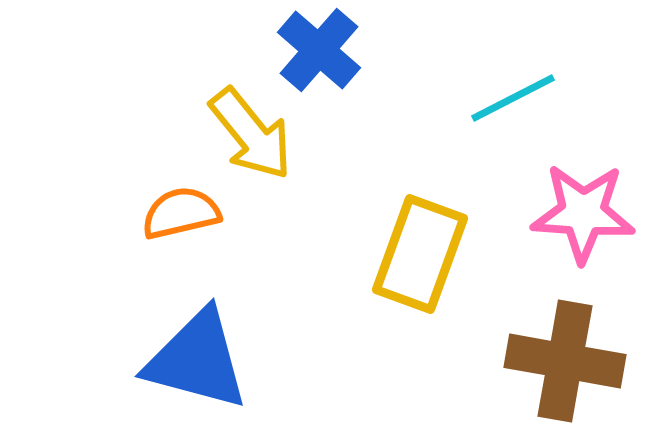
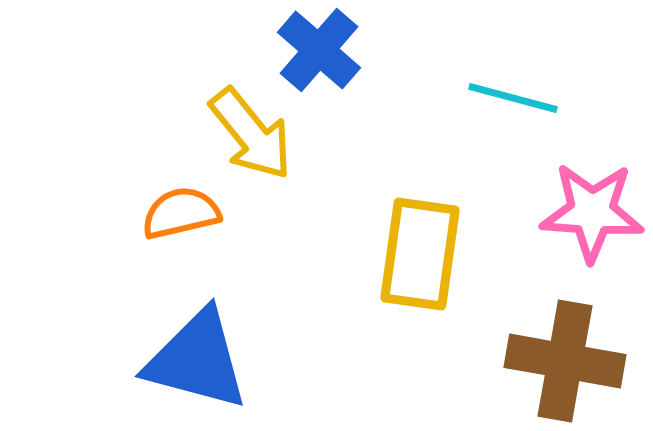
cyan line: rotated 42 degrees clockwise
pink star: moved 9 px right, 1 px up
yellow rectangle: rotated 12 degrees counterclockwise
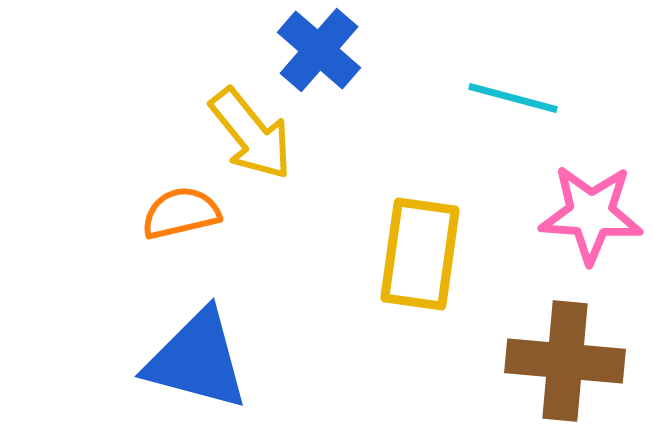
pink star: moved 1 px left, 2 px down
brown cross: rotated 5 degrees counterclockwise
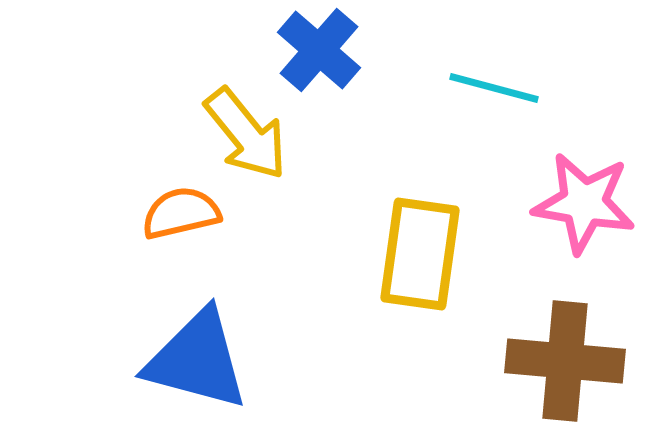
cyan line: moved 19 px left, 10 px up
yellow arrow: moved 5 px left
pink star: moved 7 px left, 11 px up; rotated 6 degrees clockwise
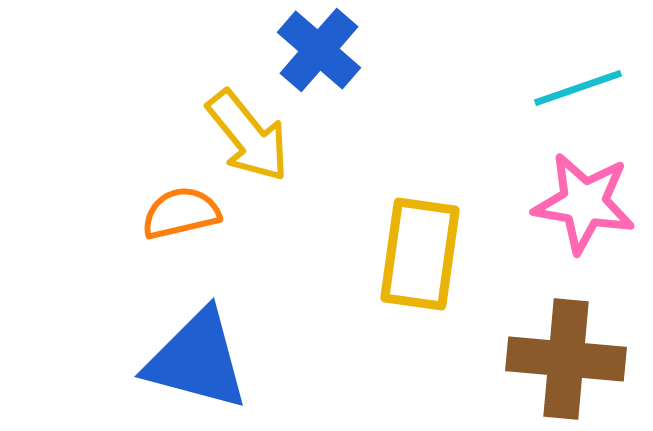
cyan line: moved 84 px right; rotated 34 degrees counterclockwise
yellow arrow: moved 2 px right, 2 px down
brown cross: moved 1 px right, 2 px up
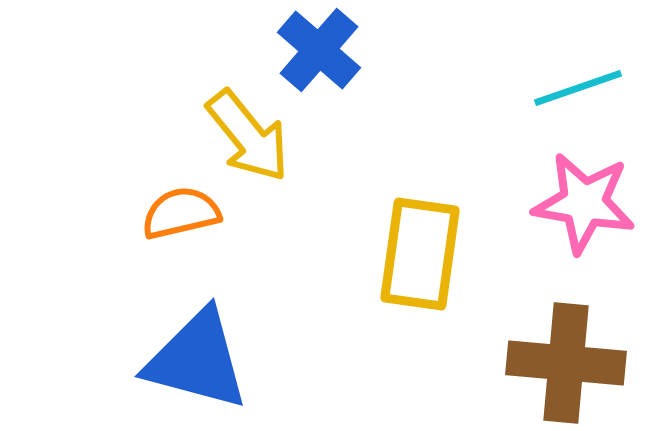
brown cross: moved 4 px down
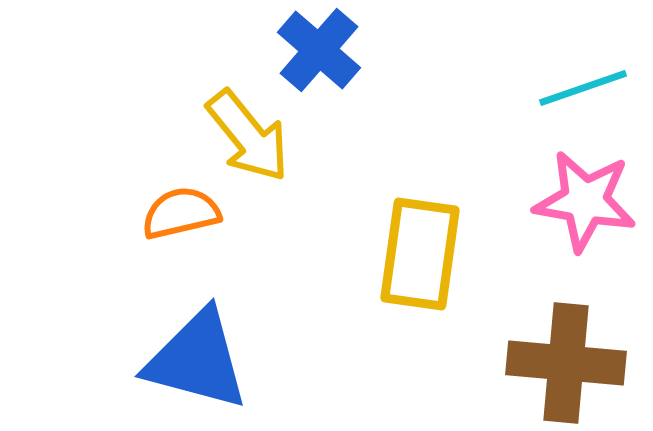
cyan line: moved 5 px right
pink star: moved 1 px right, 2 px up
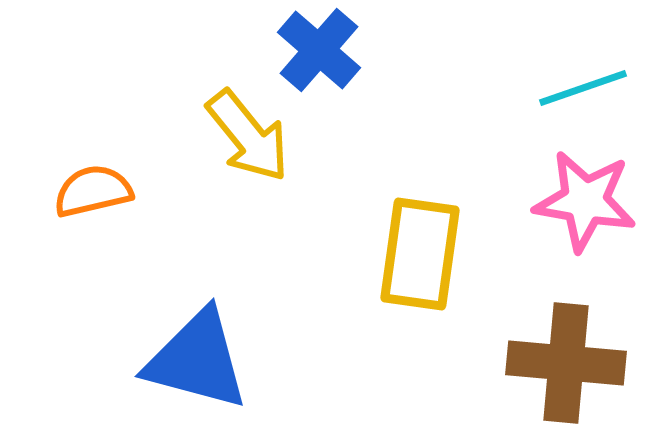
orange semicircle: moved 88 px left, 22 px up
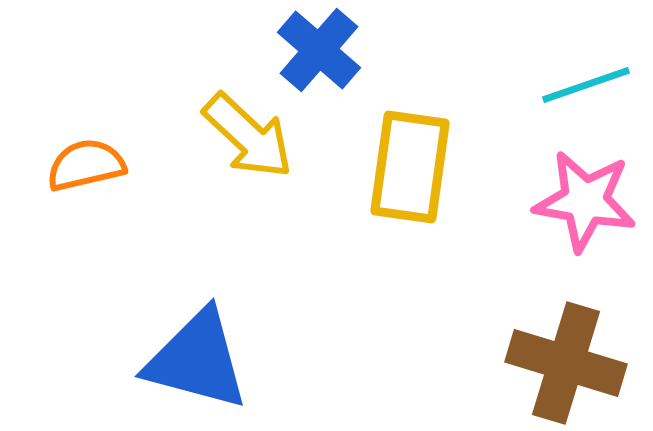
cyan line: moved 3 px right, 3 px up
yellow arrow: rotated 8 degrees counterclockwise
orange semicircle: moved 7 px left, 26 px up
yellow rectangle: moved 10 px left, 87 px up
brown cross: rotated 12 degrees clockwise
